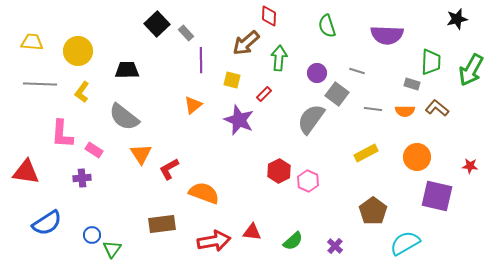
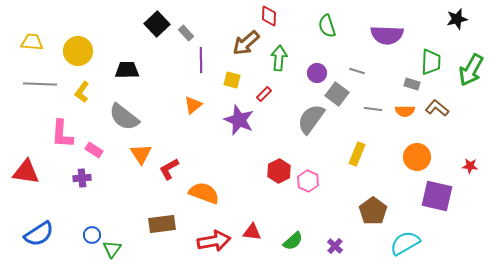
yellow rectangle at (366, 153): moved 9 px left, 1 px down; rotated 40 degrees counterclockwise
blue semicircle at (47, 223): moved 8 px left, 11 px down
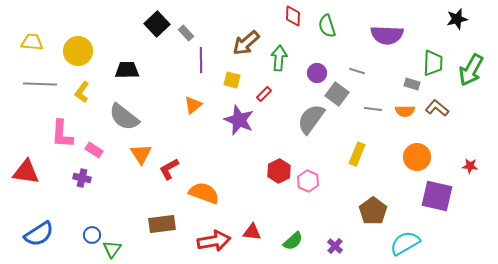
red diamond at (269, 16): moved 24 px right
green trapezoid at (431, 62): moved 2 px right, 1 px down
purple cross at (82, 178): rotated 18 degrees clockwise
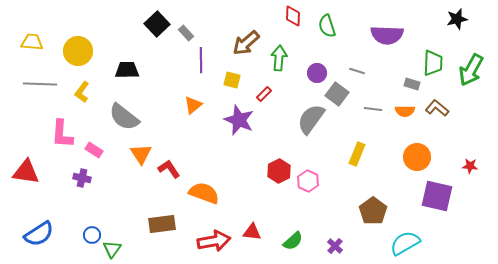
red L-shape at (169, 169): rotated 85 degrees clockwise
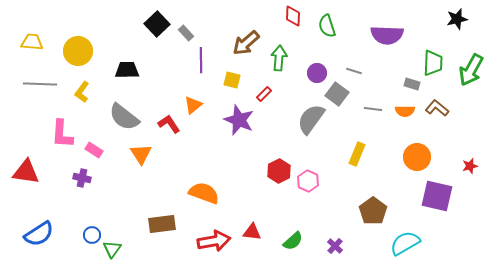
gray line at (357, 71): moved 3 px left
red star at (470, 166): rotated 21 degrees counterclockwise
red L-shape at (169, 169): moved 45 px up
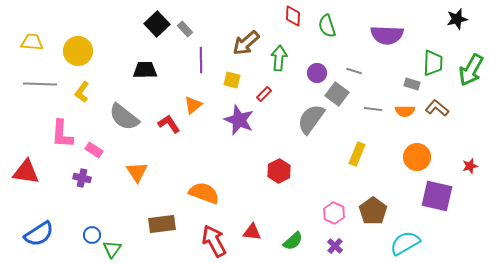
gray rectangle at (186, 33): moved 1 px left, 4 px up
black trapezoid at (127, 70): moved 18 px right
orange triangle at (141, 154): moved 4 px left, 18 px down
pink hexagon at (308, 181): moved 26 px right, 32 px down
red arrow at (214, 241): rotated 108 degrees counterclockwise
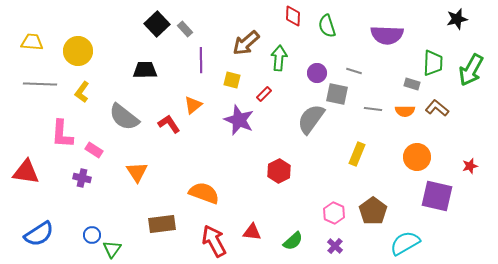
gray square at (337, 94): rotated 25 degrees counterclockwise
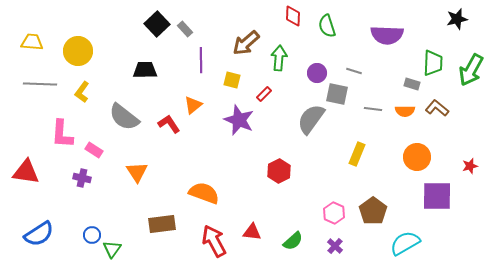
purple square at (437, 196): rotated 12 degrees counterclockwise
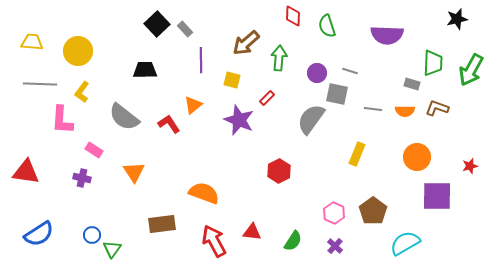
gray line at (354, 71): moved 4 px left
red rectangle at (264, 94): moved 3 px right, 4 px down
brown L-shape at (437, 108): rotated 20 degrees counterclockwise
pink L-shape at (62, 134): moved 14 px up
orange triangle at (137, 172): moved 3 px left
green semicircle at (293, 241): rotated 15 degrees counterclockwise
